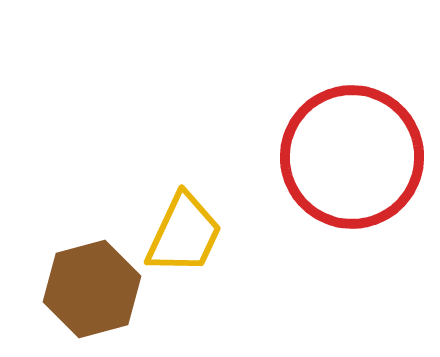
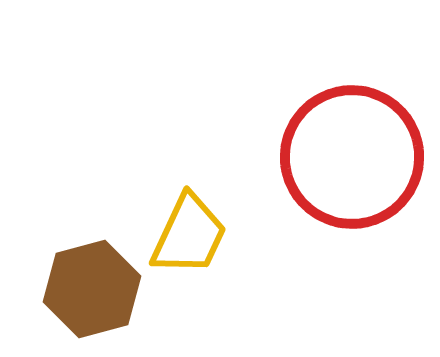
yellow trapezoid: moved 5 px right, 1 px down
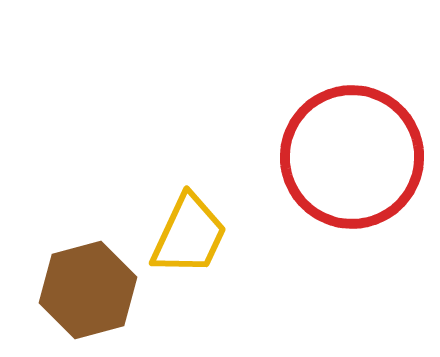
brown hexagon: moved 4 px left, 1 px down
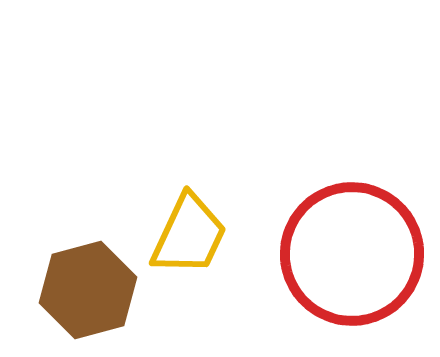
red circle: moved 97 px down
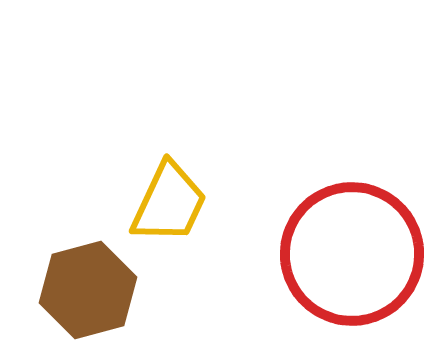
yellow trapezoid: moved 20 px left, 32 px up
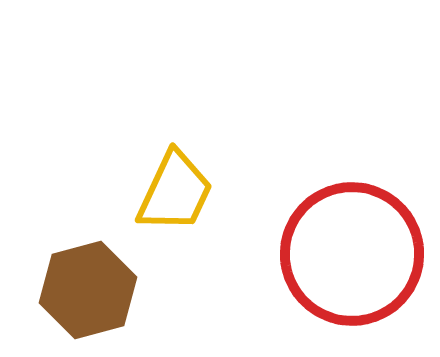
yellow trapezoid: moved 6 px right, 11 px up
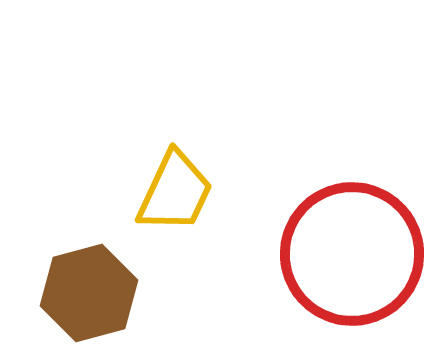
brown hexagon: moved 1 px right, 3 px down
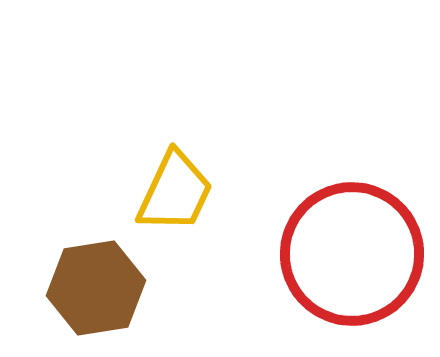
brown hexagon: moved 7 px right, 5 px up; rotated 6 degrees clockwise
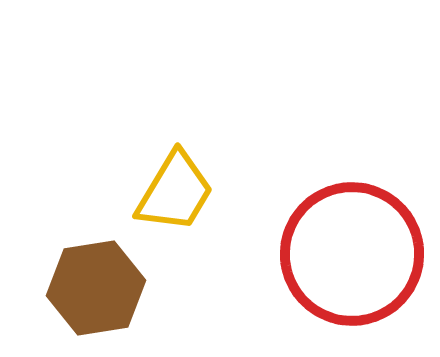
yellow trapezoid: rotated 6 degrees clockwise
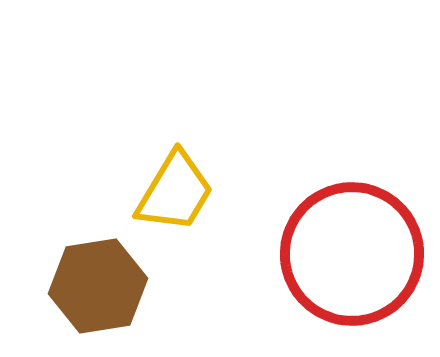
brown hexagon: moved 2 px right, 2 px up
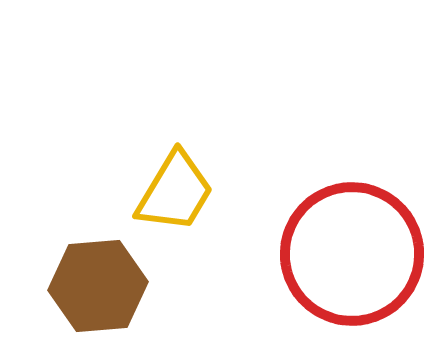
brown hexagon: rotated 4 degrees clockwise
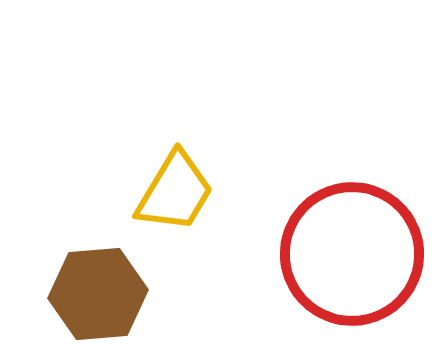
brown hexagon: moved 8 px down
